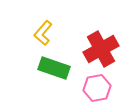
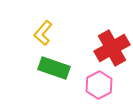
red cross: moved 11 px right, 1 px up
pink hexagon: moved 2 px right, 3 px up; rotated 16 degrees counterclockwise
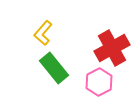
green rectangle: rotated 32 degrees clockwise
pink hexagon: moved 3 px up
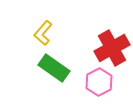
green rectangle: rotated 16 degrees counterclockwise
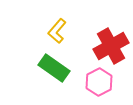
yellow L-shape: moved 14 px right, 2 px up
red cross: moved 1 px left, 2 px up
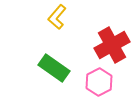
yellow L-shape: moved 14 px up
red cross: moved 1 px right, 1 px up
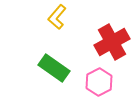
red cross: moved 3 px up
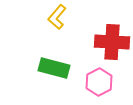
red cross: rotated 32 degrees clockwise
green rectangle: rotated 20 degrees counterclockwise
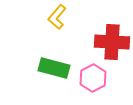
pink hexagon: moved 6 px left, 4 px up
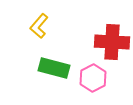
yellow L-shape: moved 18 px left, 9 px down
